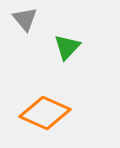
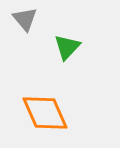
orange diamond: rotated 42 degrees clockwise
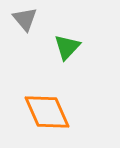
orange diamond: moved 2 px right, 1 px up
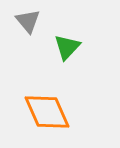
gray triangle: moved 3 px right, 2 px down
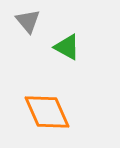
green triangle: rotated 44 degrees counterclockwise
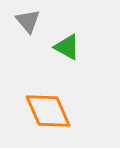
orange diamond: moved 1 px right, 1 px up
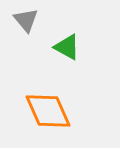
gray triangle: moved 2 px left, 1 px up
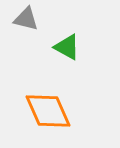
gray triangle: moved 1 px up; rotated 36 degrees counterclockwise
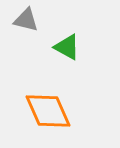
gray triangle: moved 1 px down
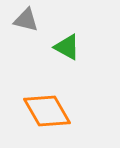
orange diamond: moved 1 px left; rotated 6 degrees counterclockwise
